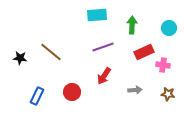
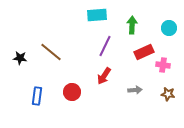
purple line: moved 2 px right, 1 px up; rotated 45 degrees counterclockwise
blue rectangle: rotated 18 degrees counterclockwise
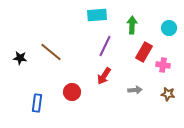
red rectangle: rotated 36 degrees counterclockwise
blue rectangle: moved 7 px down
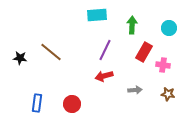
purple line: moved 4 px down
red arrow: rotated 42 degrees clockwise
red circle: moved 12 px down
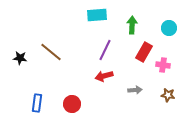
brown star: moved 1 px down
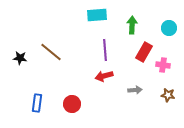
purple line: rotated 30 degrees counterclockwise
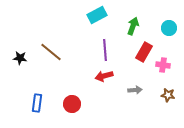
cyan rectangle: rotated 24 degrees counterclockwise
green arrow: moved 1 px right, 1 px down; rotated 18 degrees clockwise
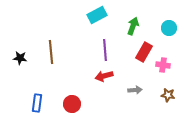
brown line: rotated 45 degrees clockwise
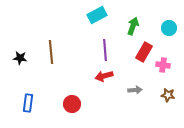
blue rectangle: moved 9 px left
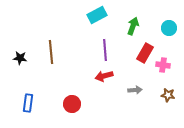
red rectangle: moved 1 px right, 1 px down
